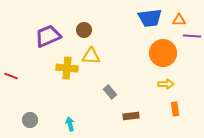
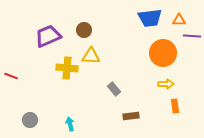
gray rectangle: moved 4 px right, 3 px up
orange rectangle: moved 3 px up
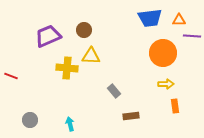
gray rectangle: moved 2 px down
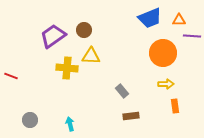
blue trapezoid: rotated 15 degrees counterclockwise
purple trapezoid: moved 5 px right; rotated 12 degrees counterclockwise
gray rectangle: moved 8 px right
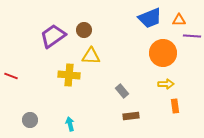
yellow cross: moved 2 px right, 7 px down
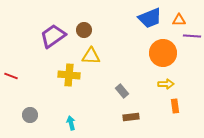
brown rectangle: moved 1 px down
gray circle: moved 5 px up
cyan arrow: moved 1 px right, 1 px up
